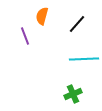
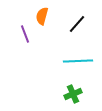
purple line: moved 2 px up
cyan line: moved 6 px left, 2 px down
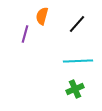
purple line: rotated 36 degrees clockwise
green cross: moved 2 px right, 5 px up
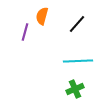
purple line: moved 2 px up
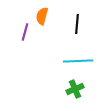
black line: rotated 36 degrees counterclockwise
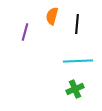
orange semicircle: moved 10 px right
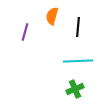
black line: moved 1 px right, 3 px down
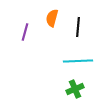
orange semicircle: moved 2 px down
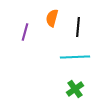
cyan line: moved 3 px left, 4 px up
green cross: rotated 12 degrees counterclockwise
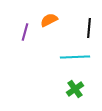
orange semicircle: moved 3 px left, 2 px down; rotated 48 degrees clockwise
black line: moved 11 px right, 1 px down
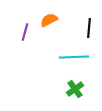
cyan line: moved 1 px left
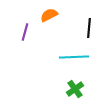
orange semicircle: moved 5 px up
